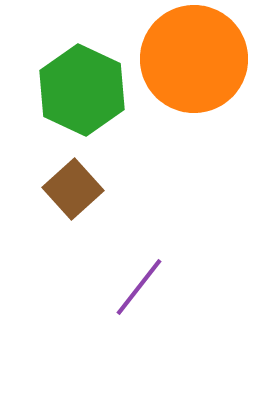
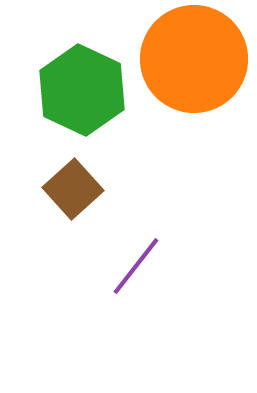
purple line: moved 3 px left, 21 px up
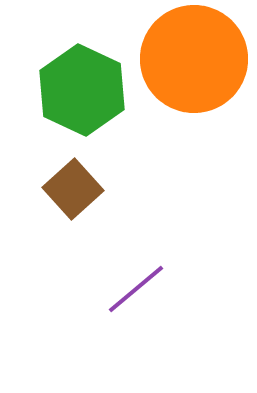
purple line: moved 23 px down; rotated 12 degrees clockwise
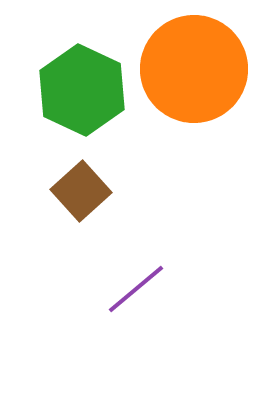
orange circle: moved 10 px down
brown square: moved 8 px right, 2 px down
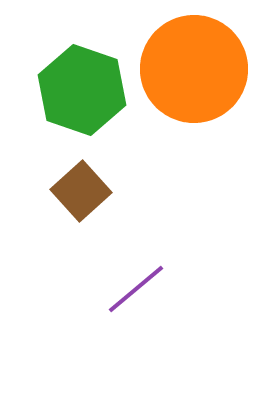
green hexagon: rotated 6 degrees counterclockwise
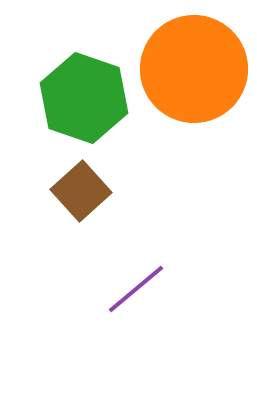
green hexagon: moved 2 px right, 8 px down
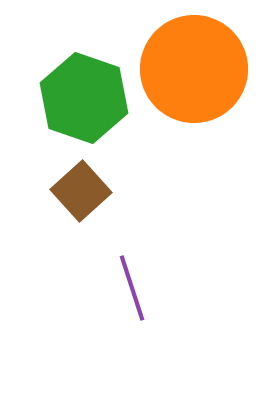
purple line: moved 4 px left, 1 px up; rotated 68 degrees counterclockwise
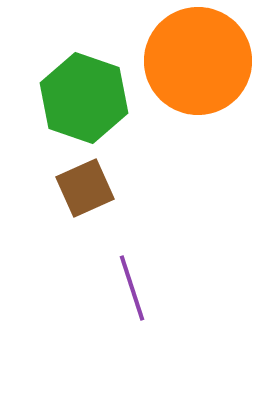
orange circle: moved 4 px right, 8 px up
brown square: moved 4 px right, 3 px up; rotated 18 degrees clockwise
